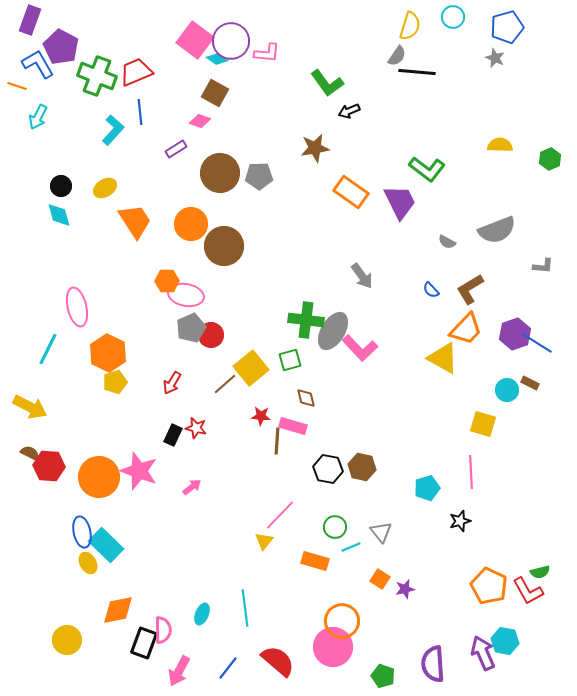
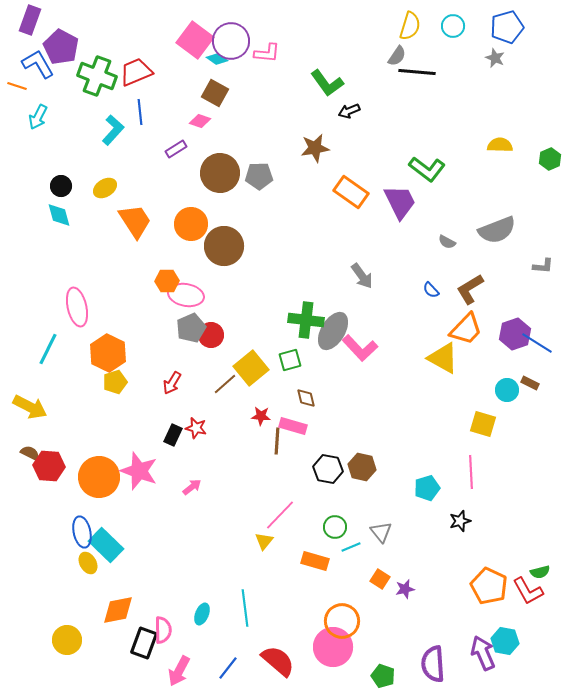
cyan circle at (453, 17): moved 9 px down
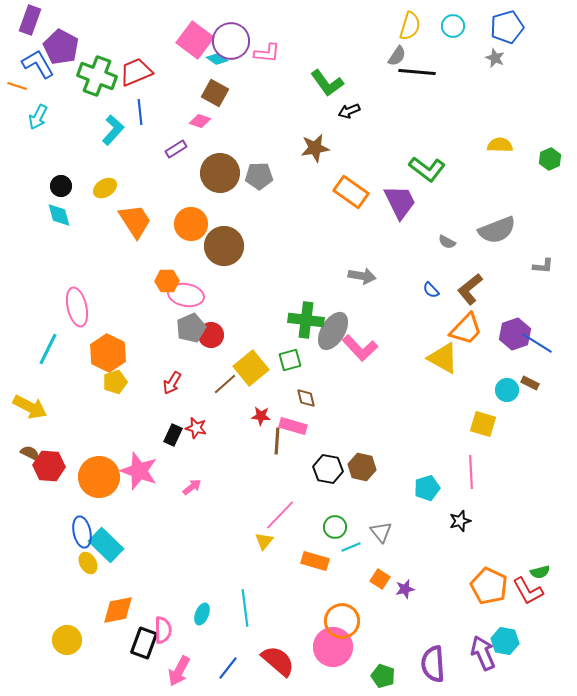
gray arrow at (362, 276): rotated 44 degrees counterclockwise
brown L-shape at (470, 289): rotated 8 degrees counterclockwise
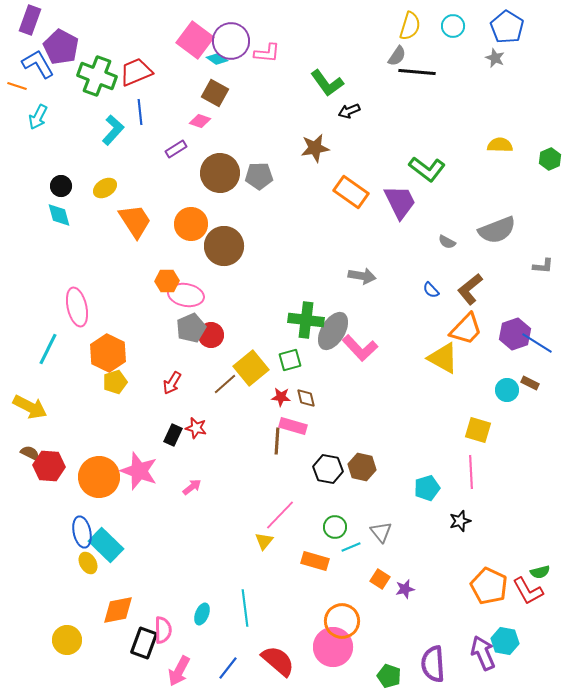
blue pentagon at (507, 27): rotated 24 degrees counterclockwise
red star at (261, 416): moved 20 px right, 19 px up
yellow square at (483, 424): moved 5 px left, 6 px down
green pentagon at (383, 676): moved 6 px right
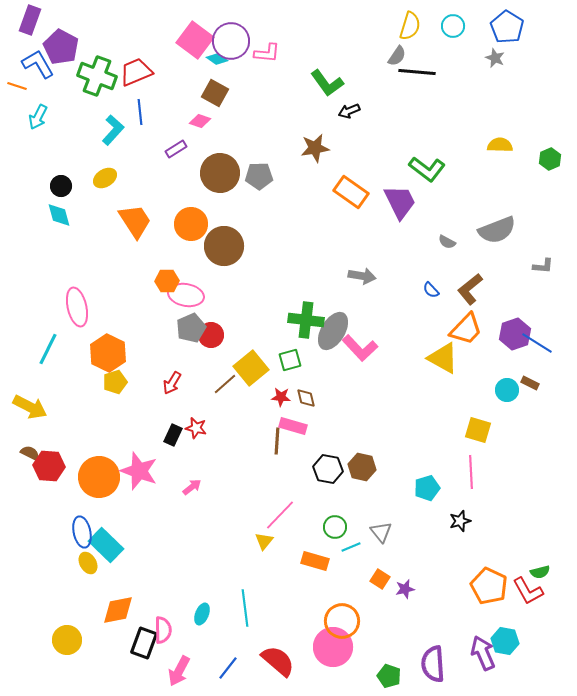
yellow ellipse at (105, 188): moved 10 px up
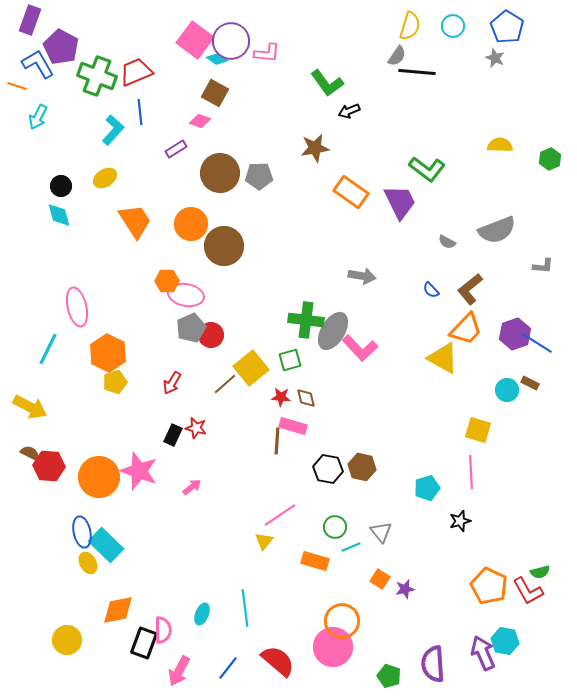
pink line at (280, 515): rotated 12 degrees clockwise
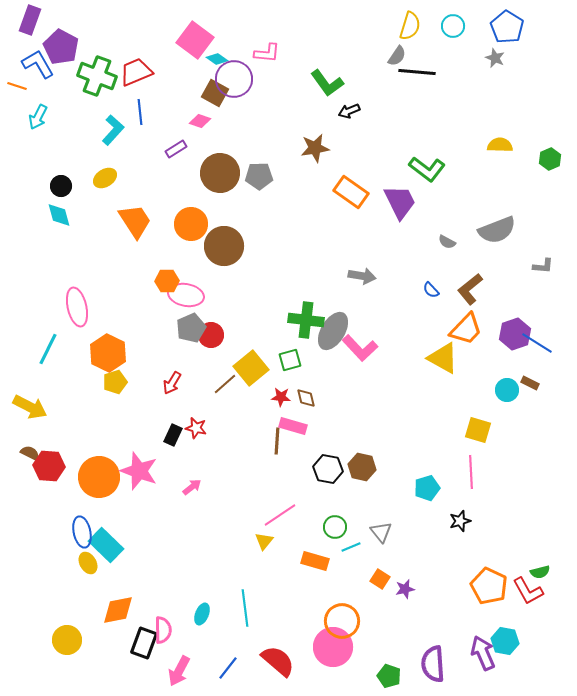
purple circle at (231, 41): moved 3 px right, 38 px down
